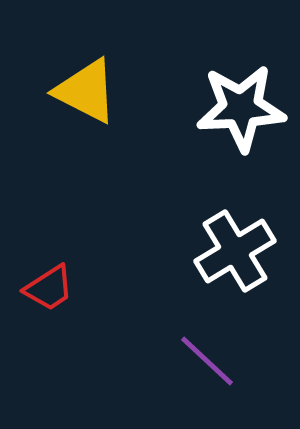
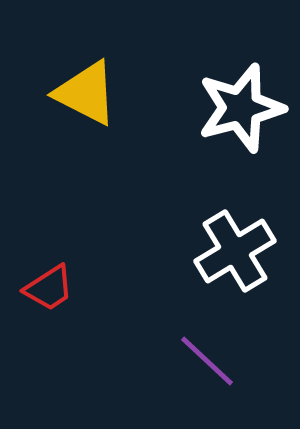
yellow triangle: moved 2 px down
white star: rotated 12 degrees counterclockwise
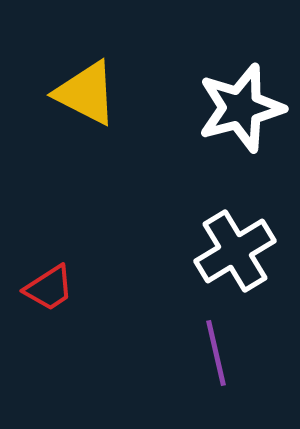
purple line: moved 9 px right, 8 px up; rotated 34 degrees clockwise
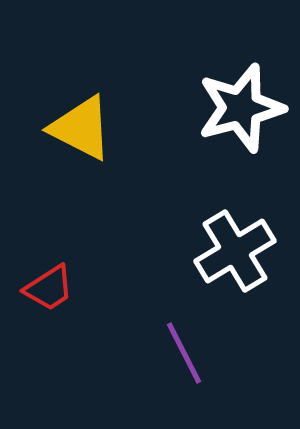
yellow triangle: moved 5 px left, 35 px down
purple line: moved 32 px left; rotated 14 degrees counterclockwise
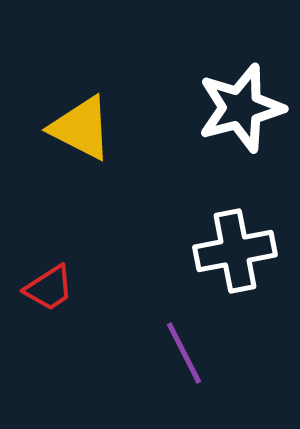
white cross: rotated 20 degrees clockwise
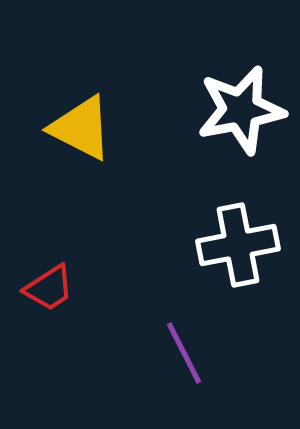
white star: moved 2 px down; rotated 4 degrees clockwise
white cross: moved 3 px right, 6 px up
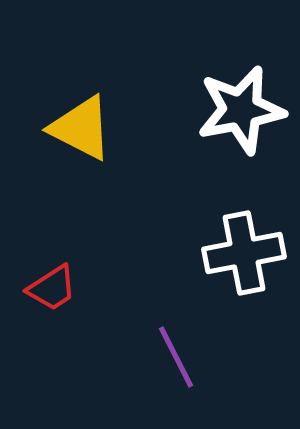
white cross: moved 6 px right, 8 px down
red trapezoid: moved 3 px right
purple line: moved 8 px left, 4 px down
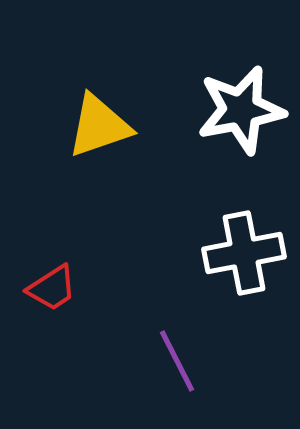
yellow triangle: moved 18 px right, 2 px up; rotated 46 degrees counterclockwise
purple line: moved 1 px right, 4 px down
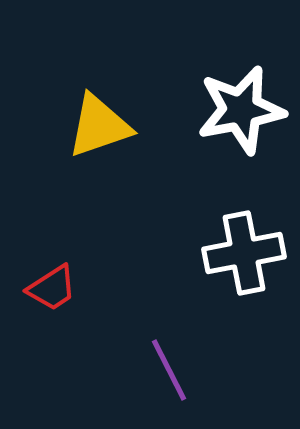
purple line: moved 8 px left, 9 px down
